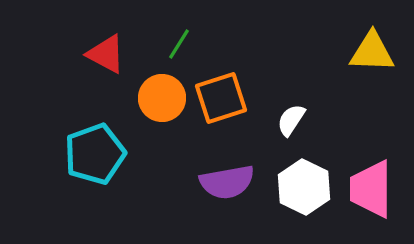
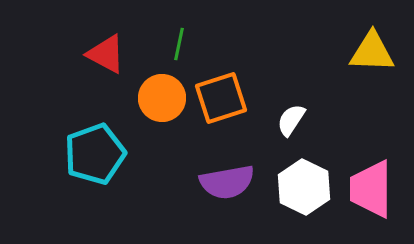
green line: rotated 20 degrees counterclockwise
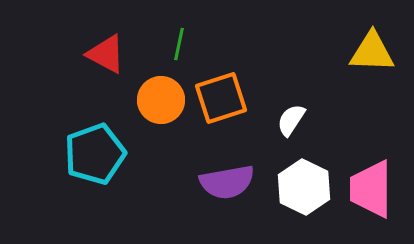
orange circle: moved 1 px left, 2 px down
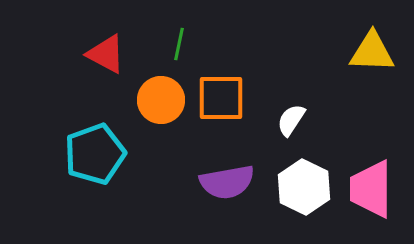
orange square: rotated 18 degrees clockwise
